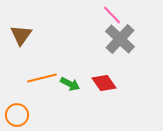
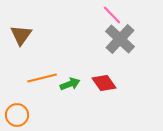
green arrow: rotated 48 degrees counterclockwise
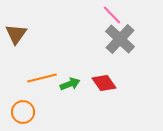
brown triangle: moved 5 px left, 1 px up
orange circle: moved 6 px right, 3 px up
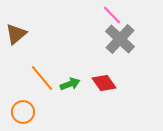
brown triangle: rotated 15 degrees clockwise
orange line: rotated 64 degrees clockwise
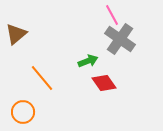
pink line: rotated 15 degrees clockwise
gray cross: rotated 8 degrees counterclockwise
green arrow: moved 18 px right, 23 px up
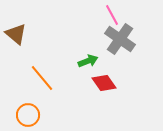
brown triangle: rotated 40 degrees counterclockwise
orange circle: moved 5 px right, 3 px down
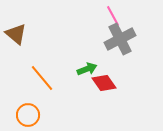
pink line: moved 1 px right, 1 px down
gray cross: rotated 28 degrees clockwise
green arrow: moved 1 px left, 8 px down
